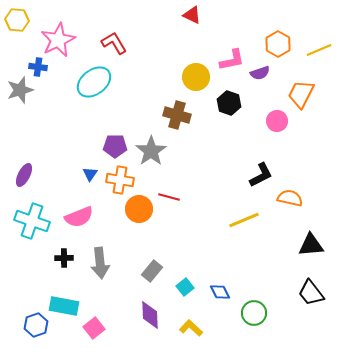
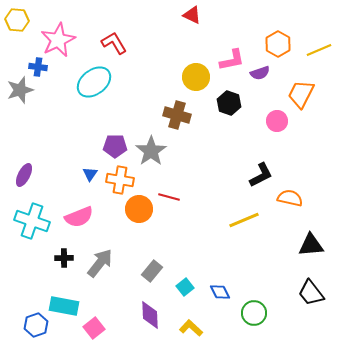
gray arrow at (100, 263): rotated 136 degrees counterclockwise
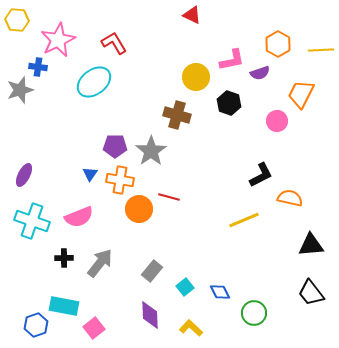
yellow line at (319, 50): moved 2 px right; rotated 20 degrees clockwise
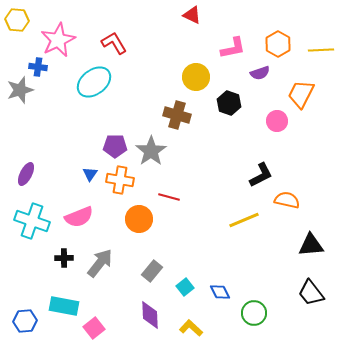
pink L-shape at (232, 60): moved 1 px right, 12 px up
purple ellipse at (24, 175): moved 2 px right, 1 px up
orange semicircle at (290, 198): moved 3 px left, 2 px down
orange circle at (139, 209): moved 10 px down
blue hexagon at (36, 325): moved 11 px left, 4 px up; rotated 15 degrees clockwise
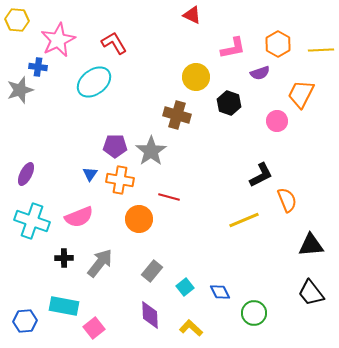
orange semicircle at (287, 200): rotated 55 degrees clockwise
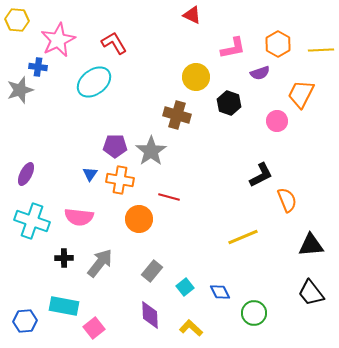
pink semicircle at (79, 217): rotated 28 degrees clockwise
yellow line at (244, 220): moved 1 px left, 17 px down
